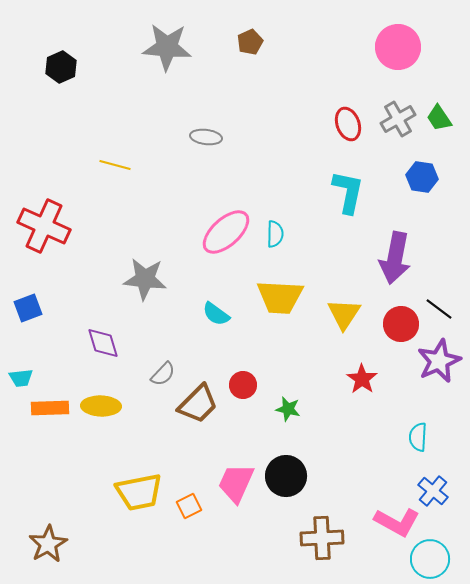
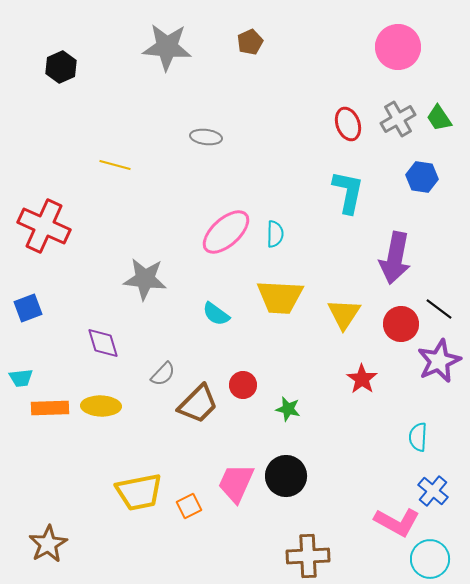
brown cross at (322, 538): moved 14 px left, 18 px down
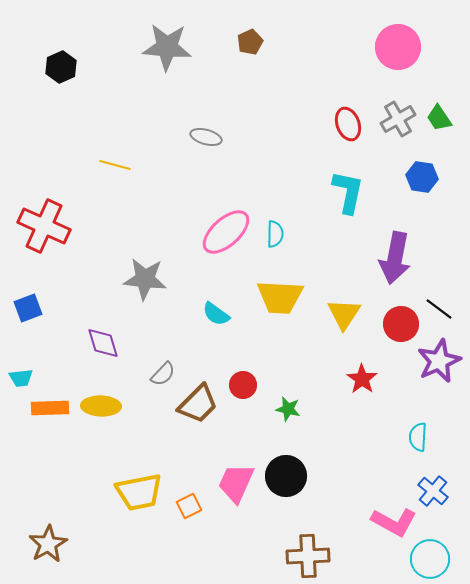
gray ellipse at (206, 137): rotated 8 degrees clockwise
pink L-shape at (397, 522): moved 3 px left
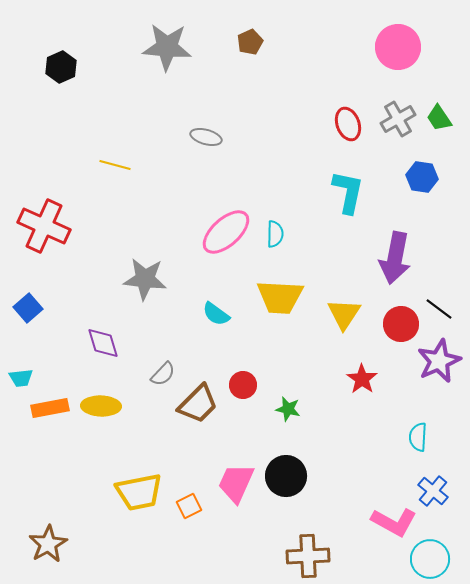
blue square at (28, 308): rotated 20 degrees counterclockwise
orange rectangle at (50, 408): rotated 9 degrees counterclockwise
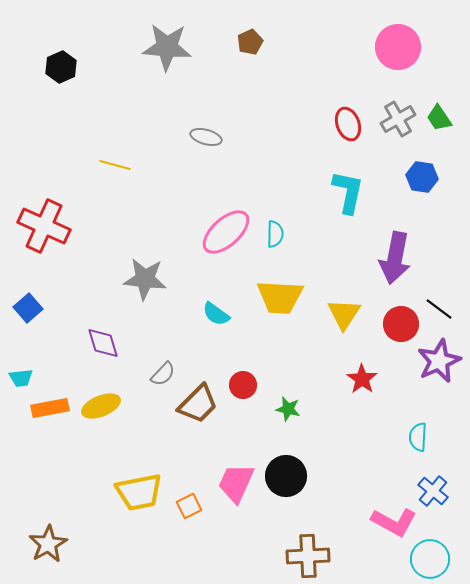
yellow ellipse at (101, 406): rotated 24 degrees counterclockwise
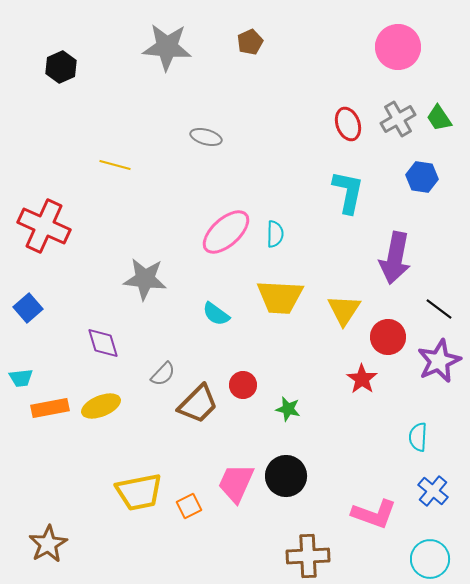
yellow triangle at (344, 314): moved 4 px up
red circle at (401, 324): moved 13 px left, 13 px down
pink L-shape at (394, 522): moved 20 px left, 8 px up; rotated 9 degrees counterclockwise
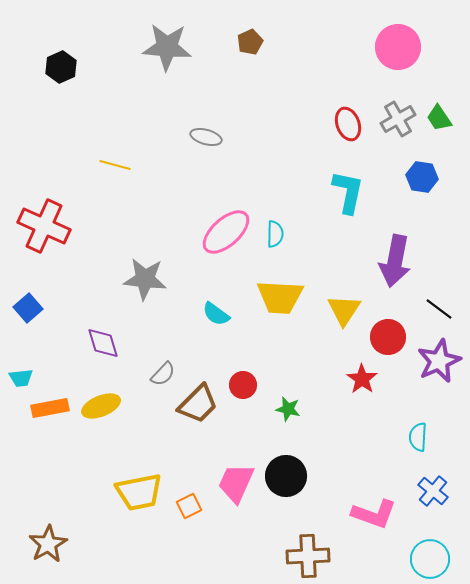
purple arrow at (395, 258): moved 3 px down
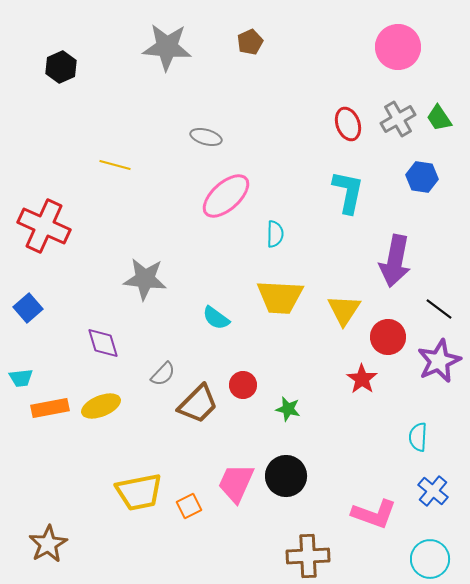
pink ellipse at (226, 232): moved 36 px up
cyan semicircle at (216, 314): moved 4 px down
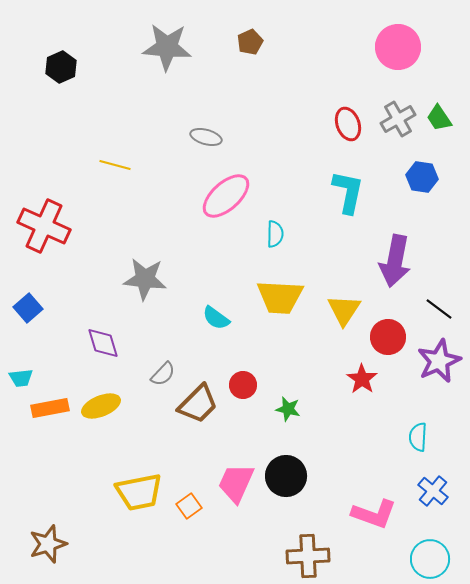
orange square at (189, 506): rotated 10 degrees counterclockwise
brown star at (48, 544): rotated 12 degrees clockwise
